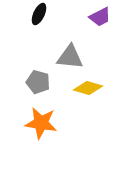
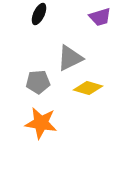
purple trapezoid: rotated 10 degrees clockwise
gray triangle: moved 1 px down; rotated 32 degrees counterclockwise
gray pentagon: rotated 20 degrees counterclockwise
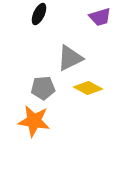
gray pentagon: moved 5 px right, 6 px down
yellow diamond: rotated 12 degrees clockwise
orange star: moved 7 px left, 2 px up
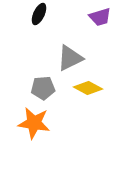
orange star: moved 2 px down
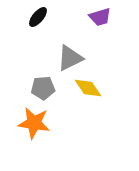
black ellipse: moved 1 px left, 3 px down; rotated 15 degrees clockwise
yellow diamond: rotated 28 degrees clockwise
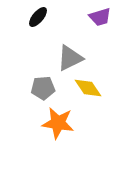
orange star: moved 24 px right
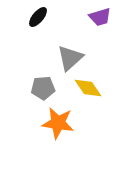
gray triangle: rotated 16 degrees counterclockwise
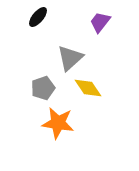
purple trapezoid: moved 5 px down; rotated 145 degrees clockwise
gray pentagon: rotated 15 degrees counterclockwise
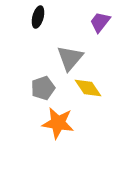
black ellipse: rotated 25 degrees counterclockwise
gray triangle: rotated 8 degrees counterclockwise
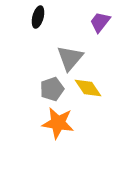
gray pentagon: moved 9 px right, 1 px down
